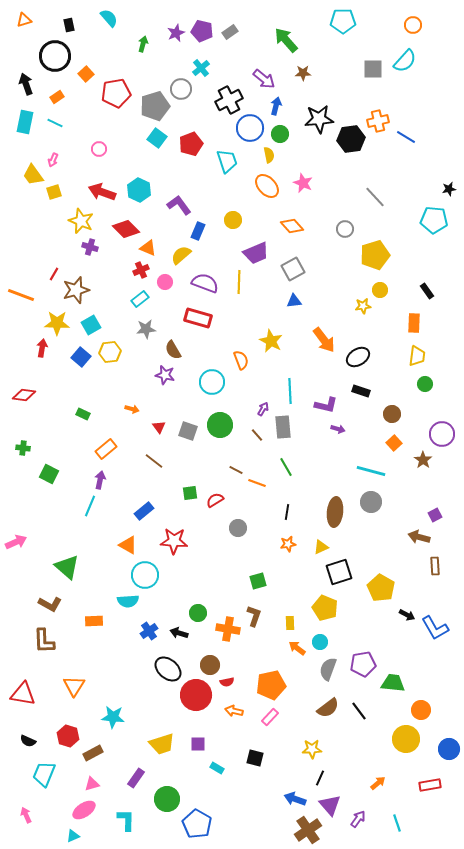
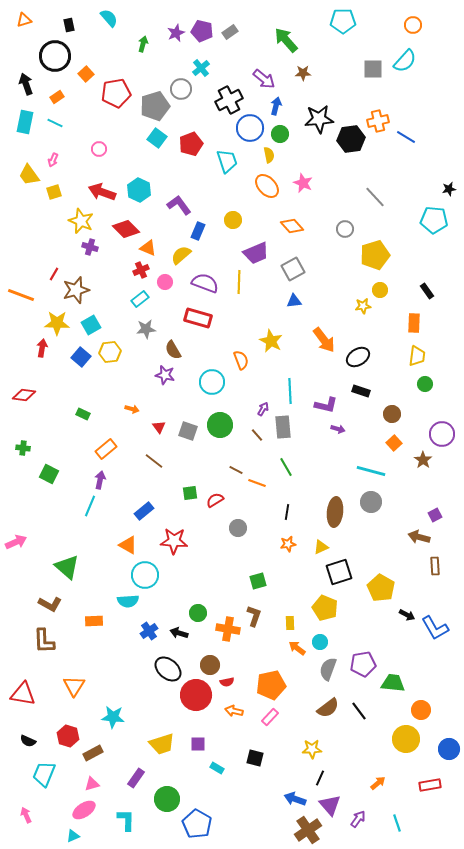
yellow trapezoid at (33, 175): moved 4 px left
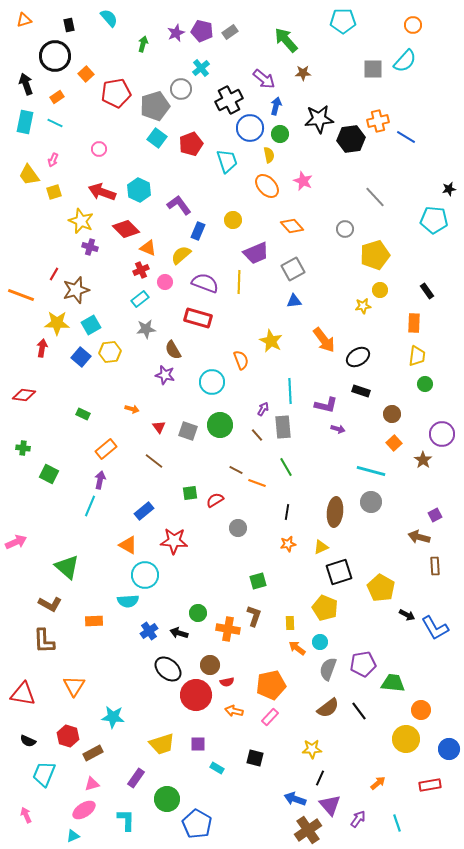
pink star at (303, 183): moved 2 px up
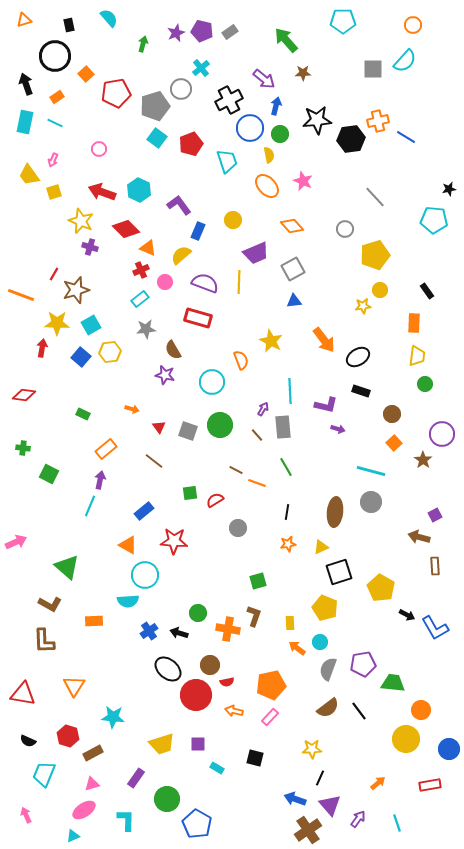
black star at (319, 119): moved 2 px left, 1 px down
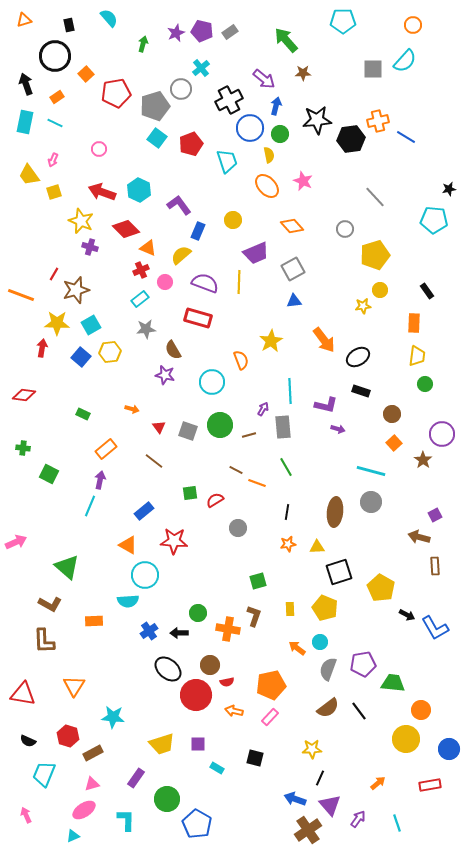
yellow star at (271, 341): rotated 15 degrees clockwise
brown line at (257, 435): moved 8 px left; rotated 64 degrees counterclockwise
yellow triangle at (321, 547): moved 4 px left; rotated 21 degrees clockwise
yellow rectangle at (290, 623): moved 14 px up
black arrow at (179, 633): rotated 18 degrees counterclockwise
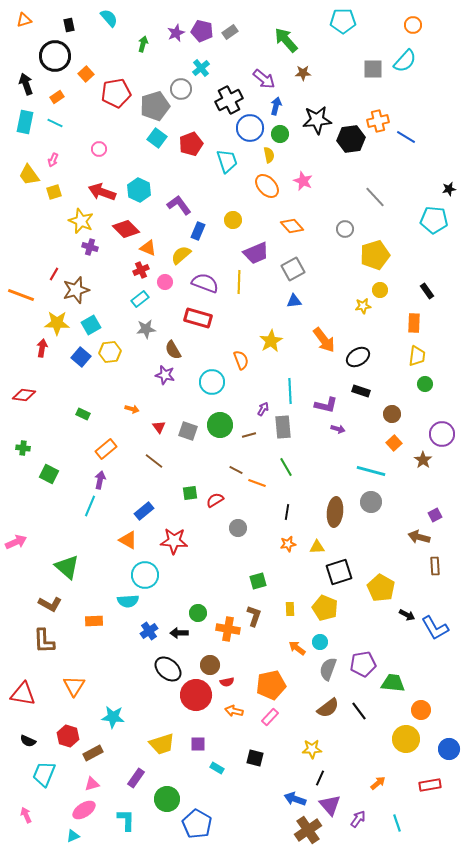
orange triangle at (128, 545): moved 5 px up
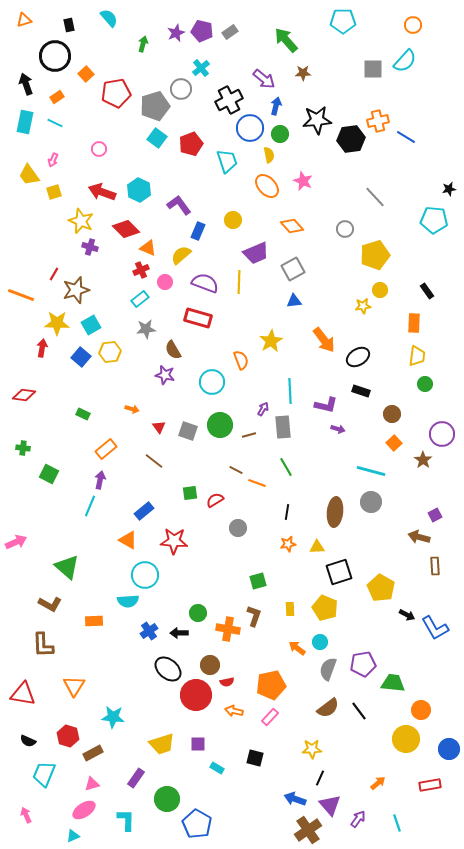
brown L-shape at (44, 641): moved 1 px left, 4 px down
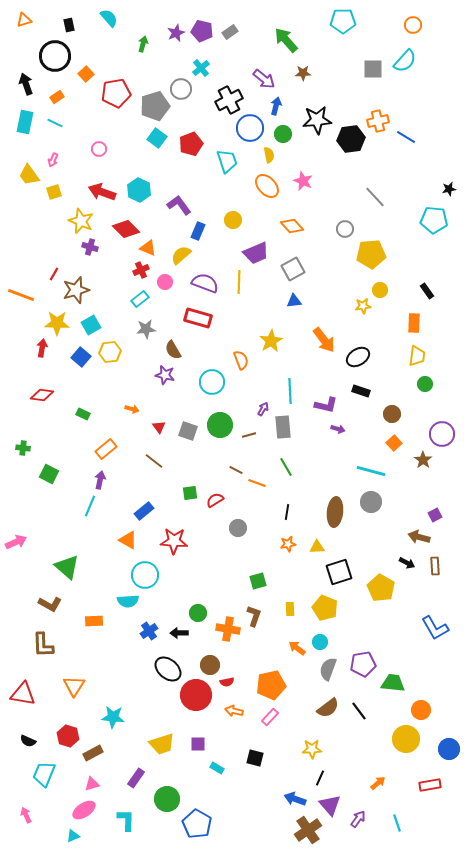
green circle at (280, 134): moved 3 px right
yellow pentagon at (375, 255): moved 4 px left, 1 px up; rotated 12 degrees clockwise
red diamond at (24, 395): moved 18 px right
black arrow at (407, 615): moved 52 px up
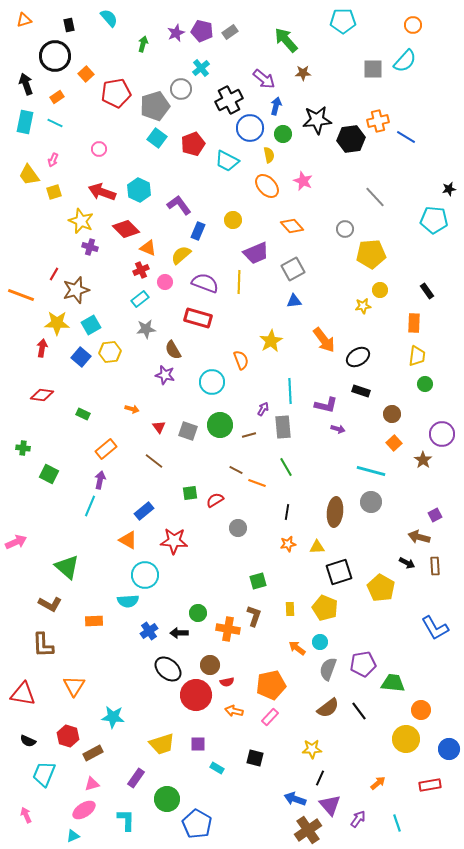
red pentagon at (191, 144): moved 2 px right
cyan trapezoid at (227, 161): rotated 135 degrees clockwise
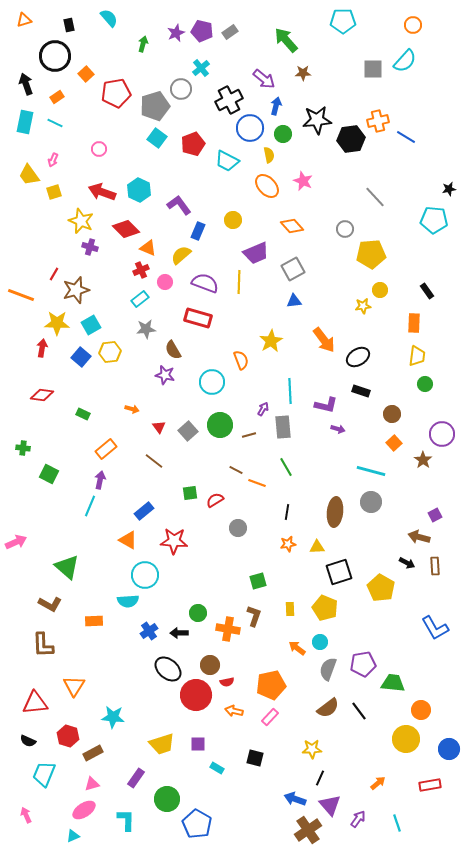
gray square at (188, 431): rotated 30 degrees clockwise
red triangle at (23, 694): moved 12 px right, 9 px down; rotated 16 degrees counterclockwise
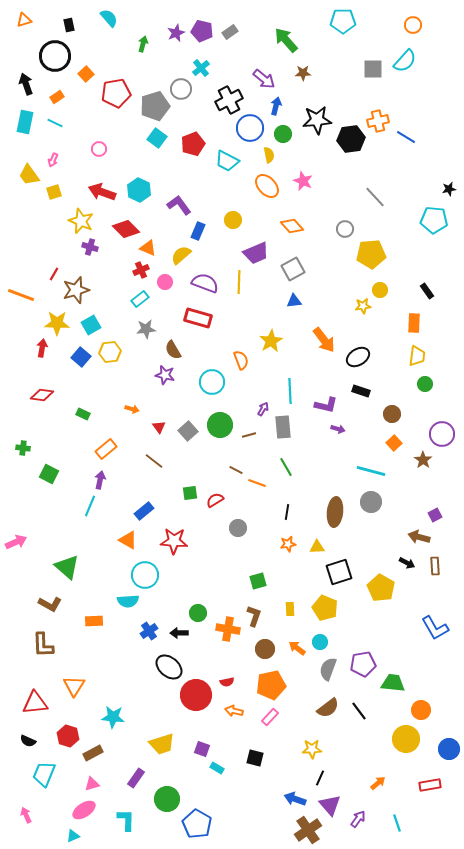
brown circle at (210, 665): moved 55 px right, 16 px up
black ellipse at (168, 669): moved 1 px right, 2 px up
purple square at (198, 744): moved 4 px right, 5 px down; rotated 21 degrees clockwise
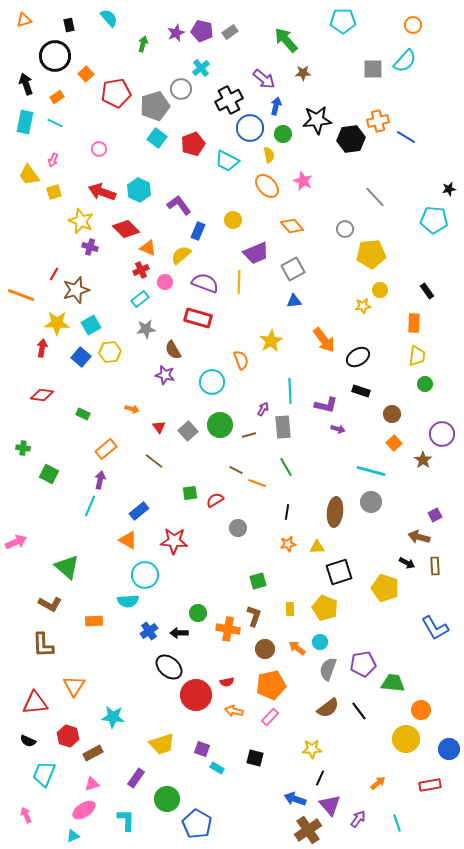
blue rectangle at (144, 511): moved 5 px left
yellow pentagon at (381, 588): moved 4 px right; rotated 12 degrees counterclockwise
